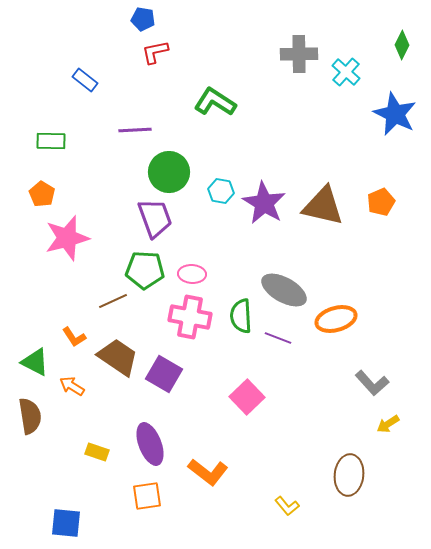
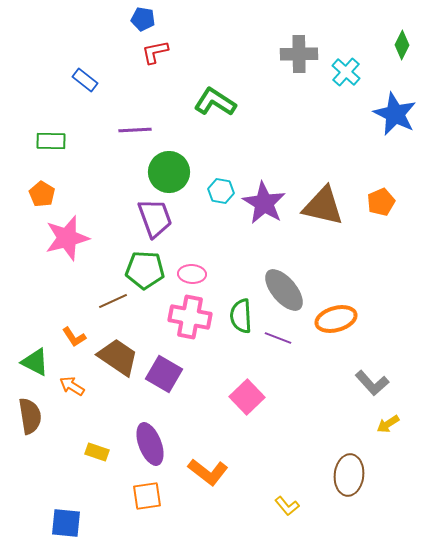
gray ellipse at (284, 290): rotated 21 degrees clockwise
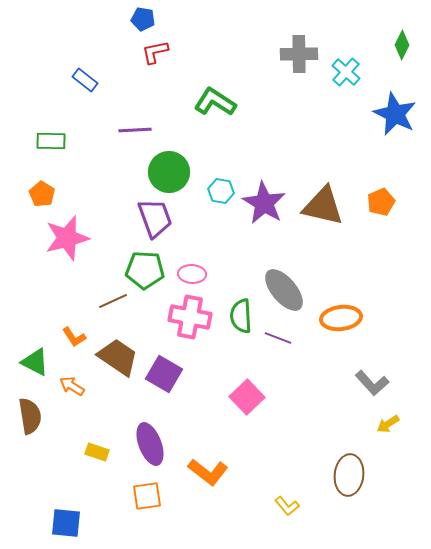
orange ellipse at (336, 319): moved 5 px right, 1 px up; rotated 9 degrees clockwise
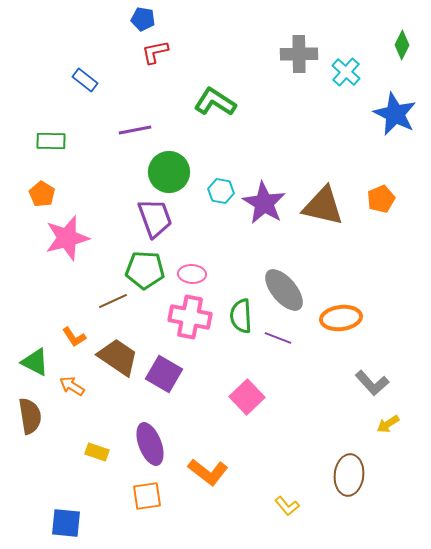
purple line at (135, 130): rotated 8 degrees counterclockwise
orange pentagon at (381, 202): moved 3 px up
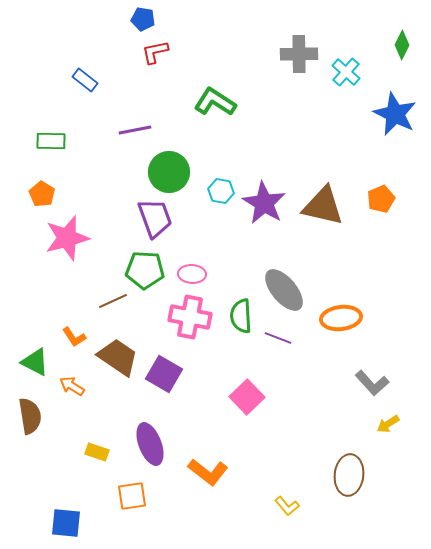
orange square at (147, 496): moved 15 px left
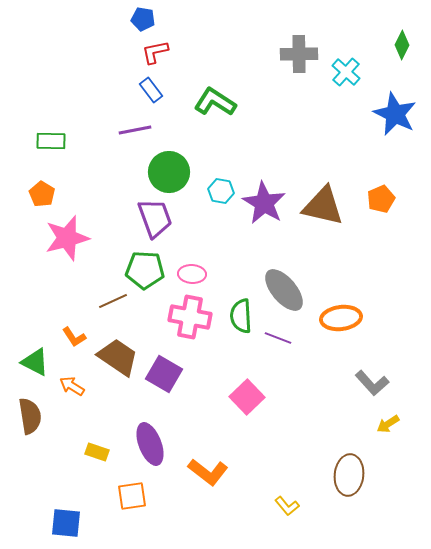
blue rectangle at (85, 80): moved 66 px right, 10 px down; rotated 15 degrees clockwise
